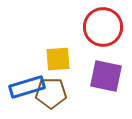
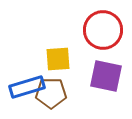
red circle: moved 3 px down
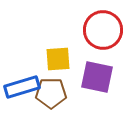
purple square: moved 9 px left, 1 px down
blue rectangle: moved 5 px left
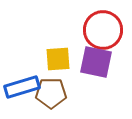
purple square: moved 1 px left, 15 px up
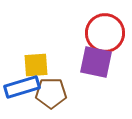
red circle: moved 2 px right, 3 px down
yellow square: moved 22 px left, 6 px down
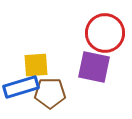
purple square: moved 2 px left, 5 px down
blue rectangle: moved 1 px left
brown pentagon: moved 1 px left
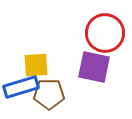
brown pentagon: moved 1 px left, 1 px down
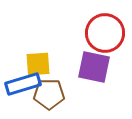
yellow square: moved 2 px right, 1 px up
blue rectangle: moved 2 px right, 3 px up
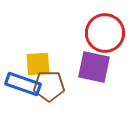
blue rectangle: rotated 36 degrees clockwise
brown pentagon: moved 8 px up
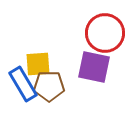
blue rectangle: rotated 40 degrees clockwise
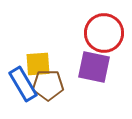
red circle: moved 1 px left
brown pentagon: moved 1 px left, 1 px up
